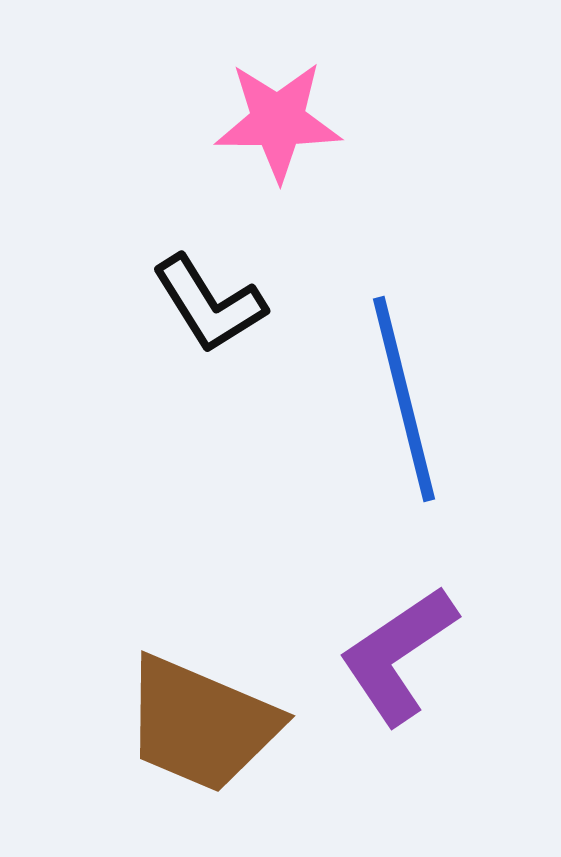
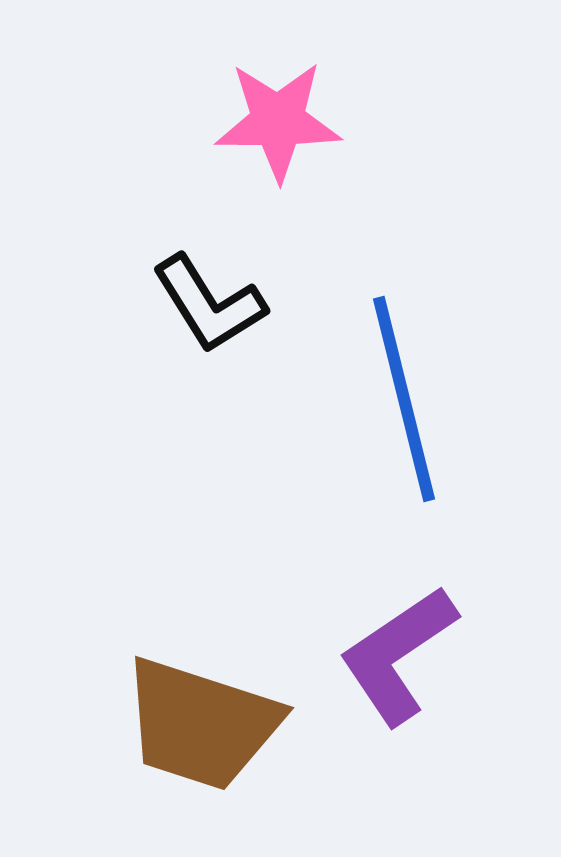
brown trapezoid: rotated 5 degrees counterclockwise
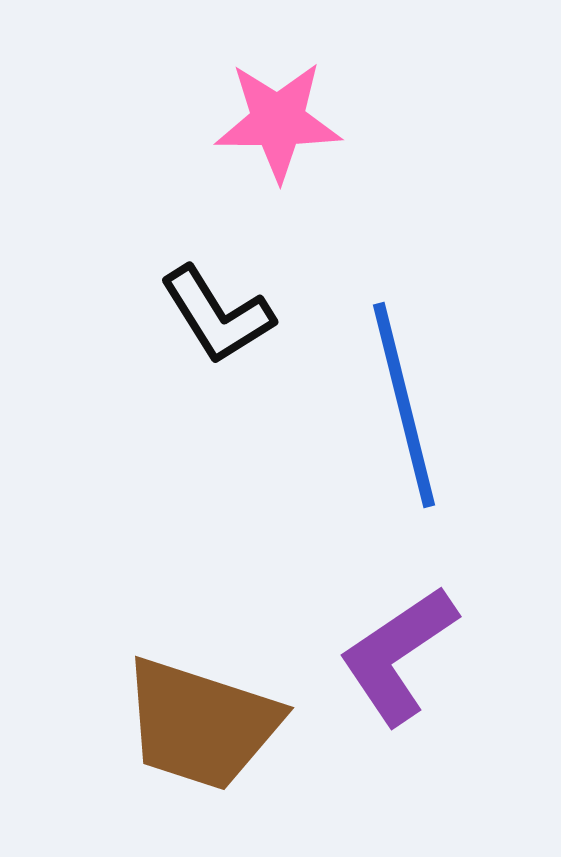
black L-shape: moved 8 px right, 11 px down
blue line: moved 6 px down
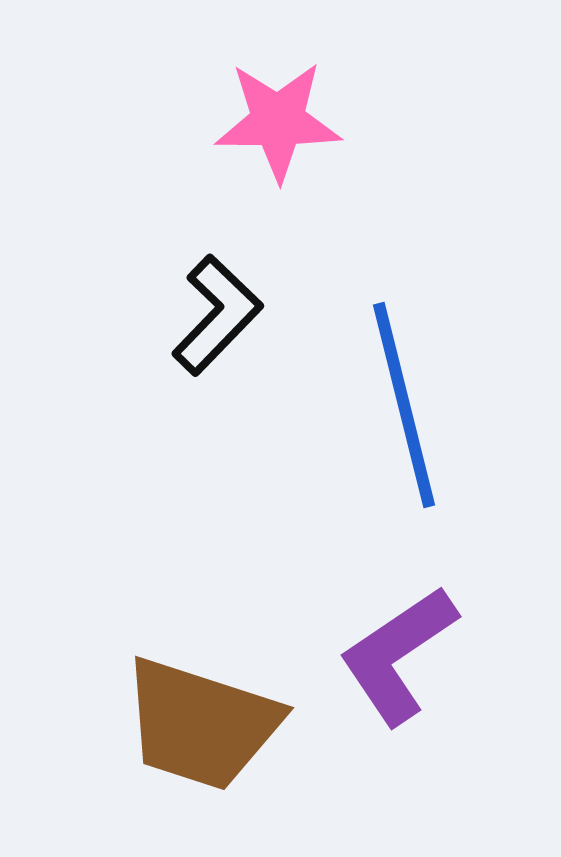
black L-shape: rotated 104 degrees counterclockwise
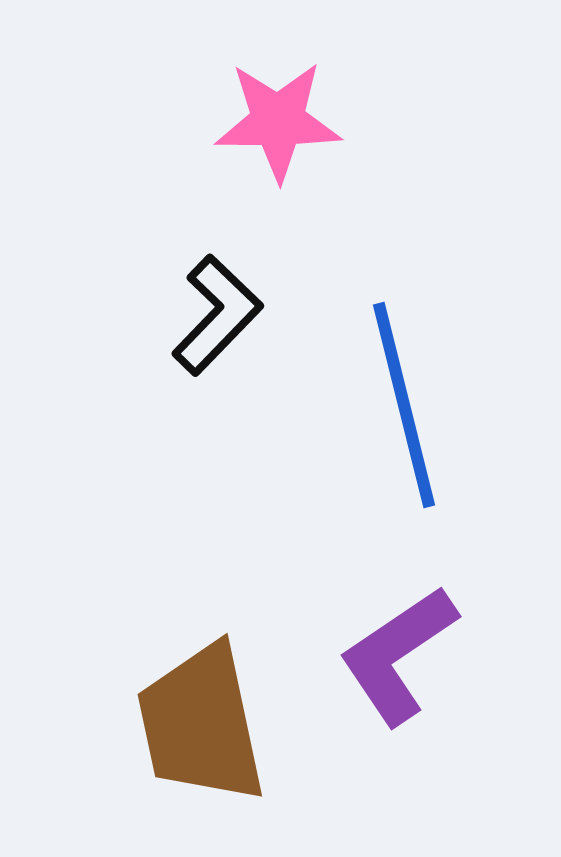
brown trapezoid: rotated 60 degrees clockwise
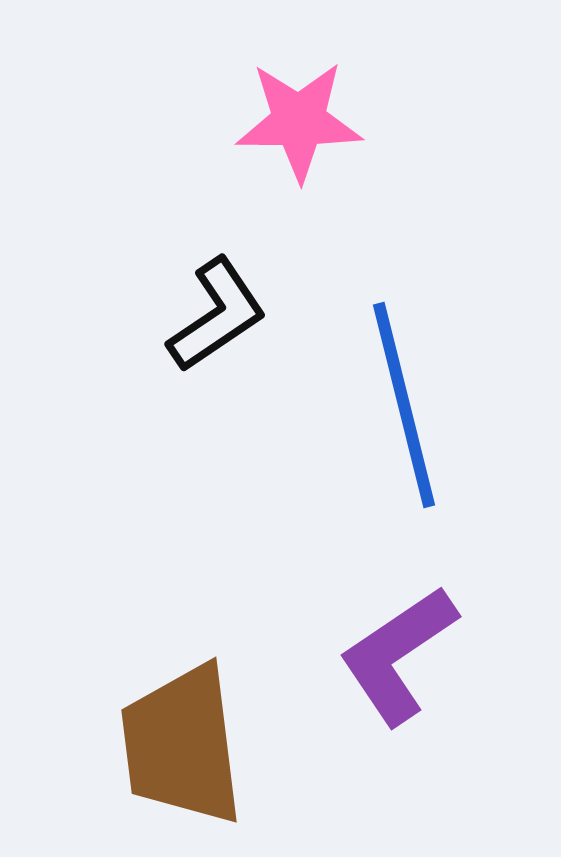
pink star: moved 21 px right
black L-shape: rotated 12 degrees clockwise
brown trapezoid: moved 19 px left, 21 px down; rotated 5 degrees clockwise
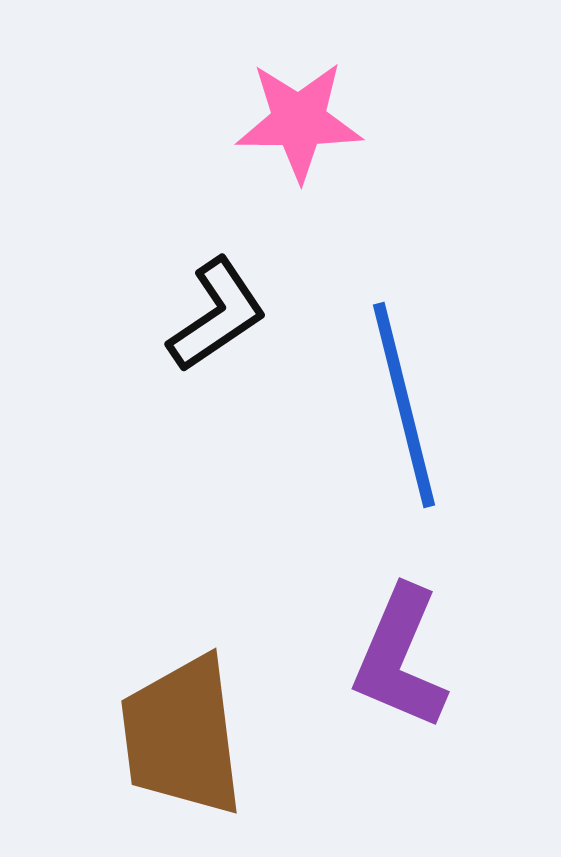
purple L-shape: moved 2 px right, 3 px down; rotated 33 degrees counterclockwise
brown trapezoid: moved 9 px up
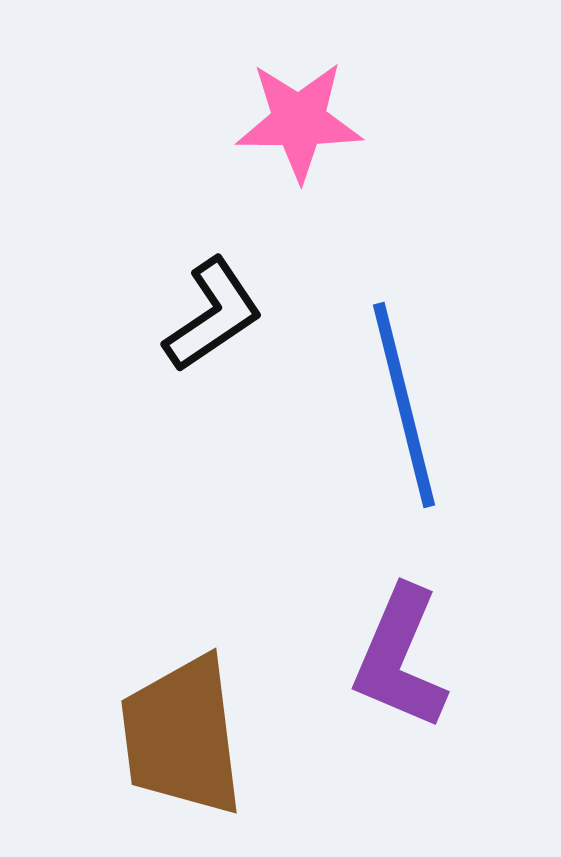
black L-shape: moved 4 px left
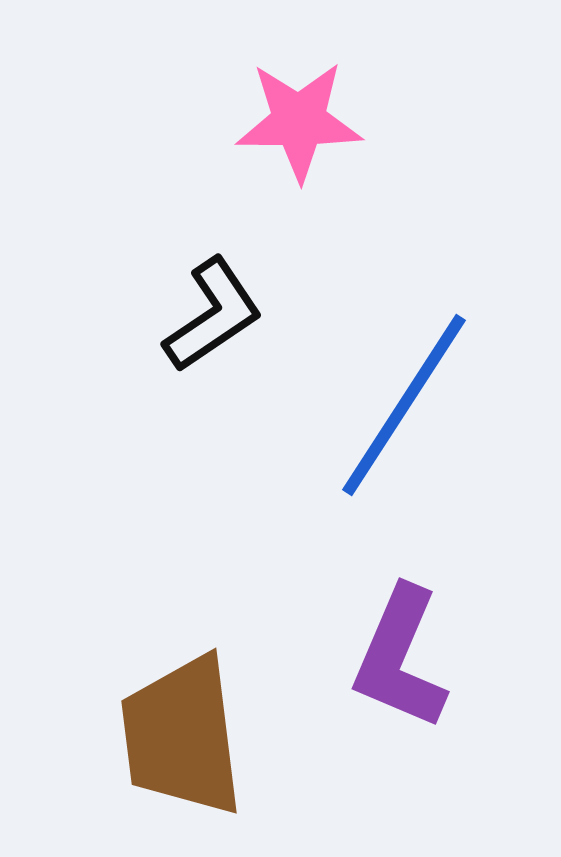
blue line: rotated 47 degrees clockwise
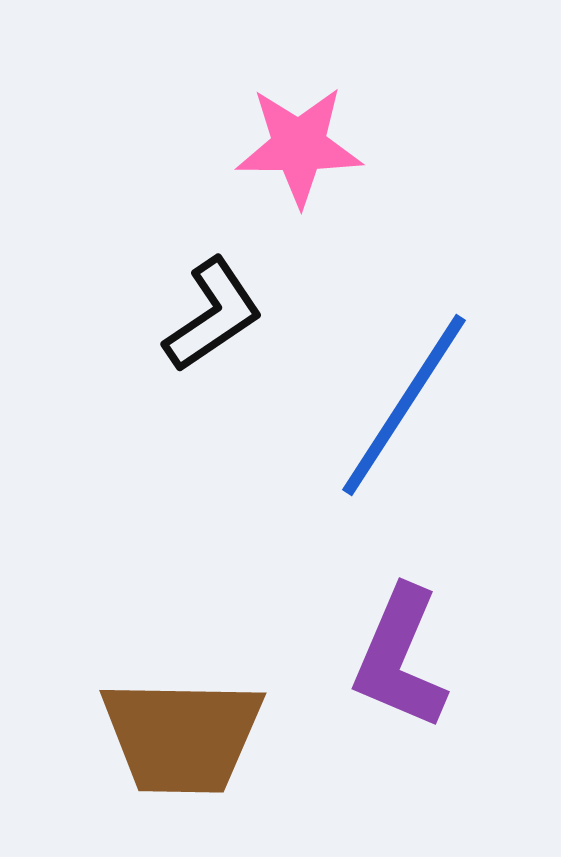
pink star: moved 25 px down
brown trapezoid: rotated 82 degrees counterclockwise
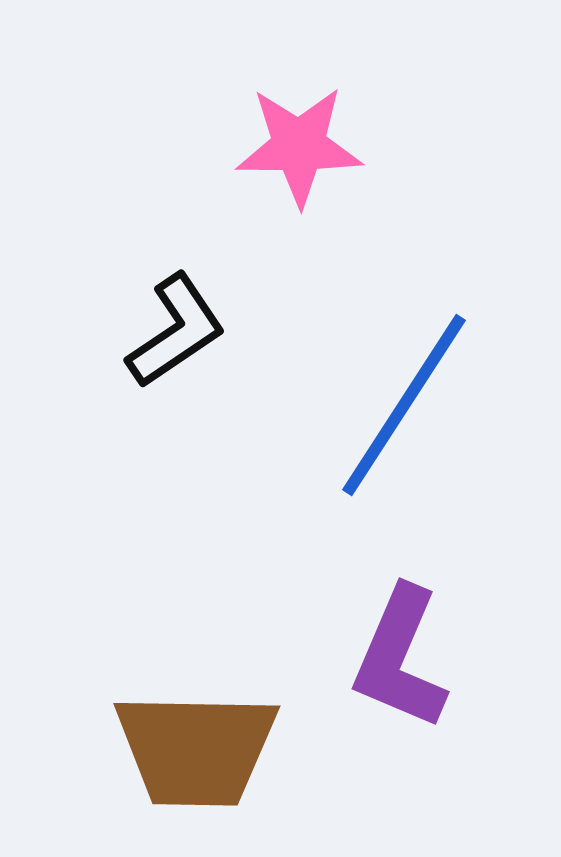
black L-shape: moved 37 px left, 16 px down
brown trapezoid: moved 14 px right, 13 px down
